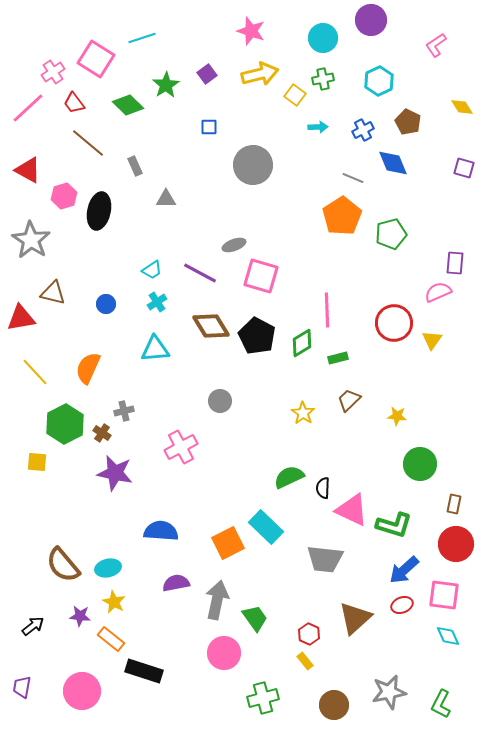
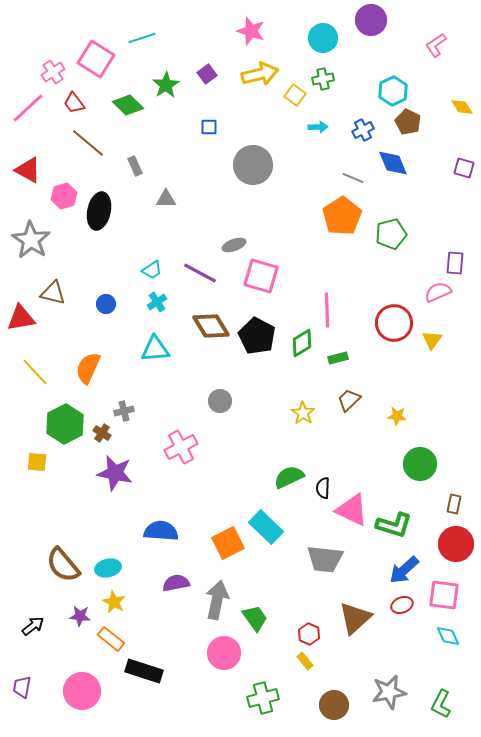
cyan hexagon at (379, 81): moved 14 px right, 10 px down
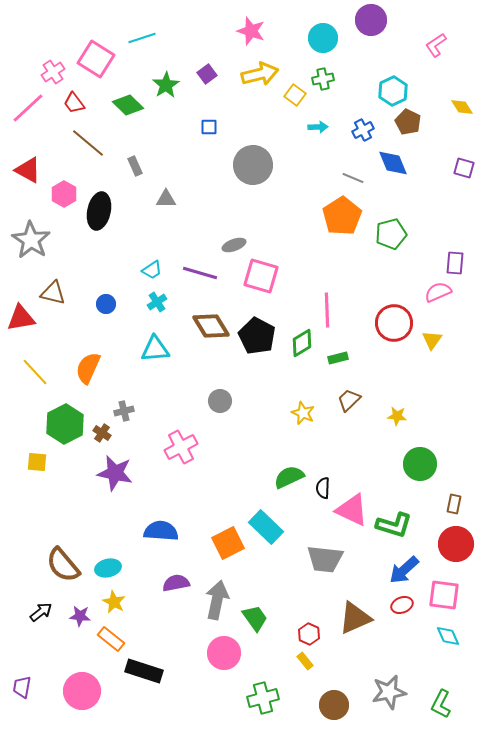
pink hexagon at (64, 196): moved 2 px up; rotated 15 degrees counterclockwise
purple line at (200, 273): rotated 12 degrees counterclockwise
yellow star at (303, 413): rotated 10 degrees counterclockwise
brown triangle at (355, 618): rotated 18 degrees clockwise
black arrow at (33, 626): moved 8 px right, 14 px up
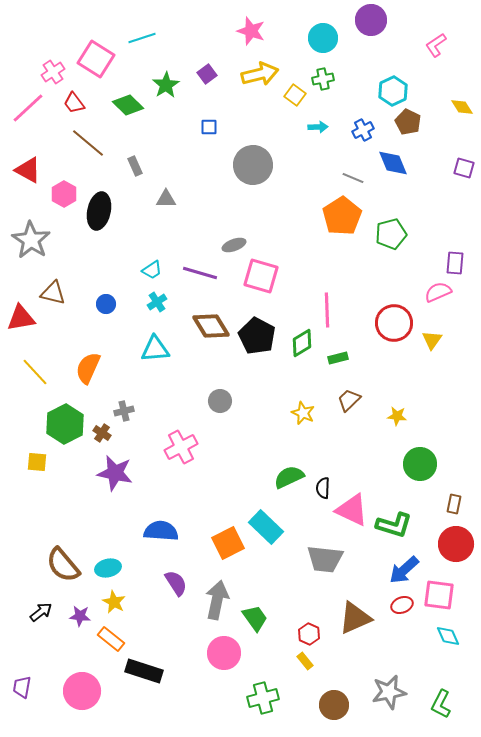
purple semicircle at (176, 583): rotated 68 degrees clockwise
pink square at (444, 595): moved 5 px left
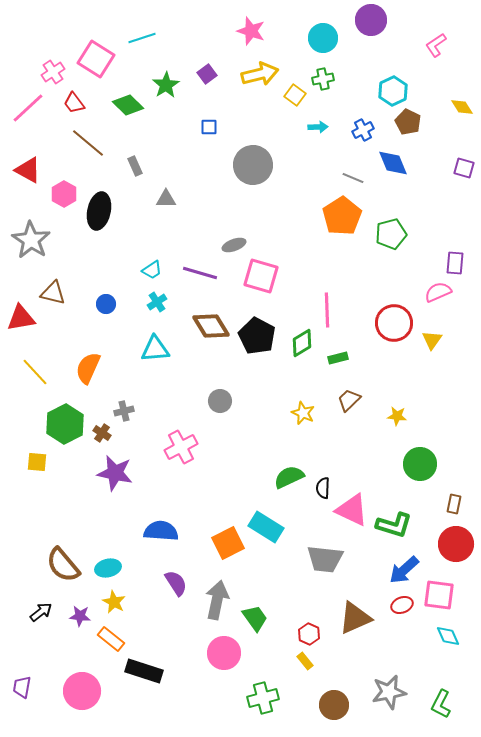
cyan rectangle at (266, 527): rotated 12 degrees counterclockwise
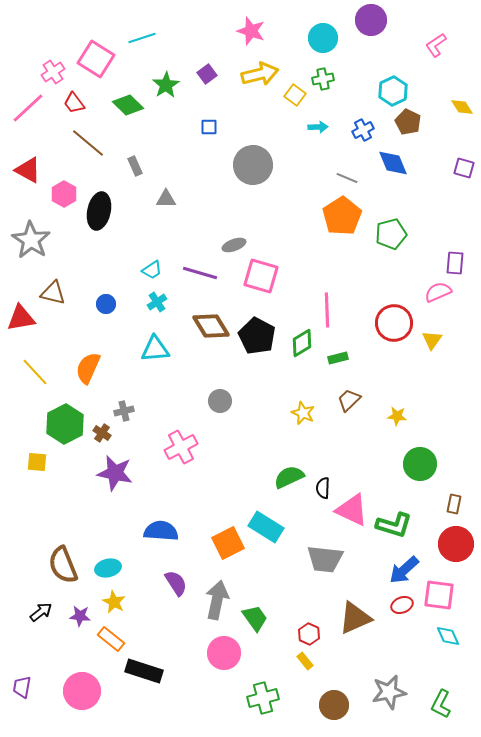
gray line at (353, 178): moved 6 px left
brown semicircle at (63, 565): rotated 18 degrees clockwise
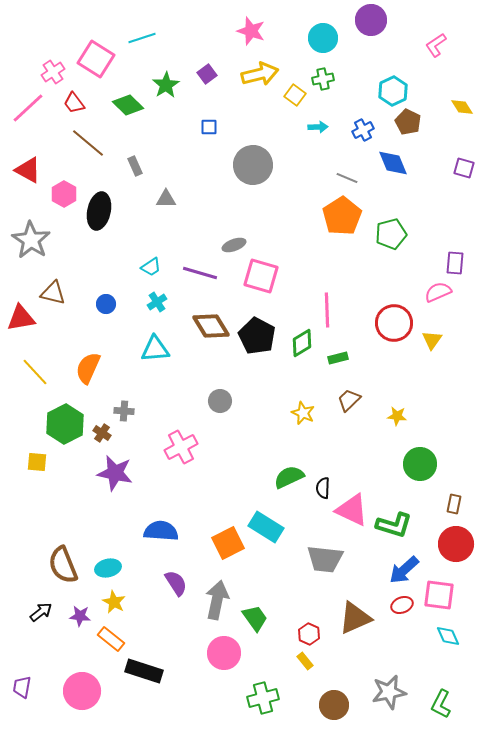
cyan trapezoid at (152, 270): moved 1 px left, 3 px up
gray cross at (124, 411): rotated 18 degrees clockwise
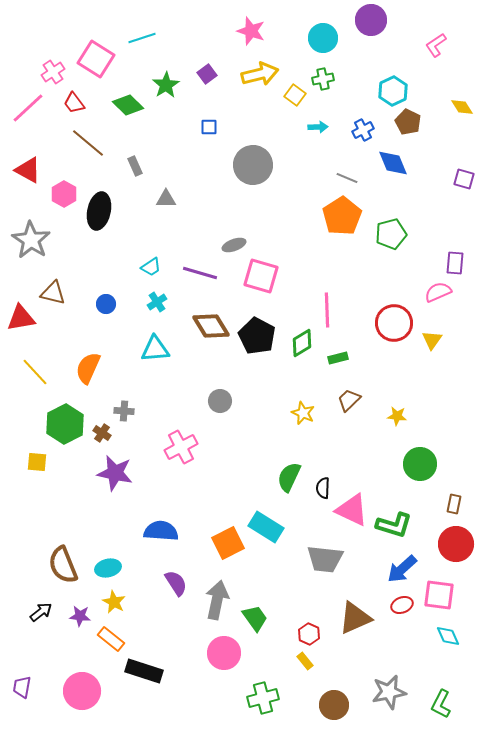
purple square at (464, 168): moved 11 px down
green semicircle at (289, 477): rotated 40 degrees counterclockwise
blue arrow at (404, 570): moved 2 px left, 1 px up
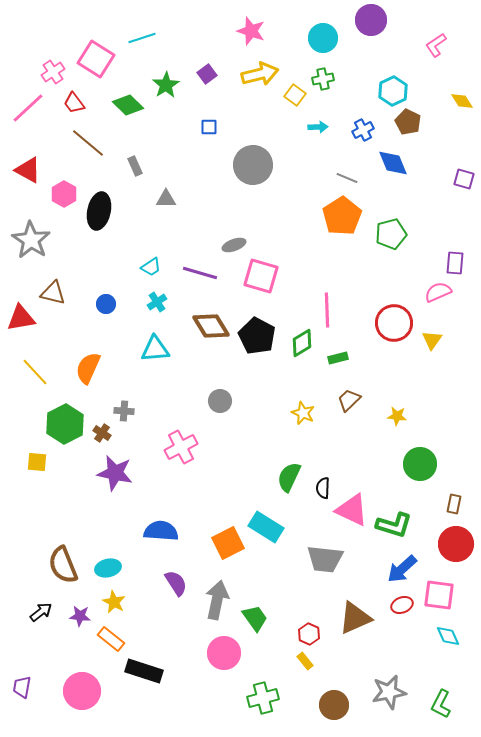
yellow diamond at (462, 107): moved 6 px up
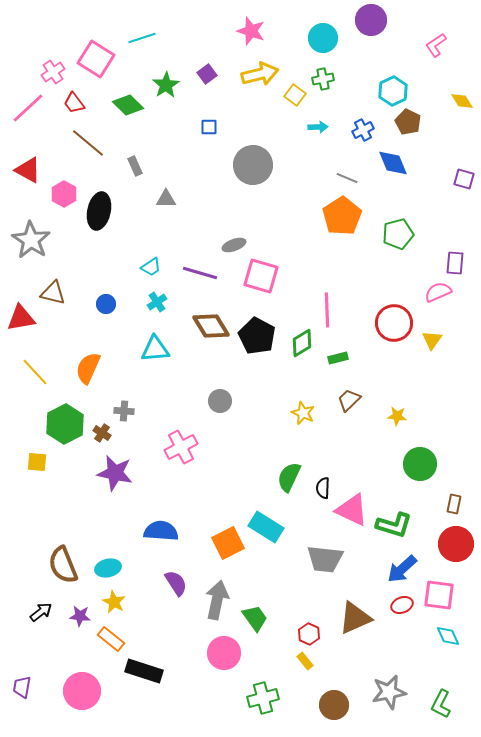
green pentagon at (391, 234): moved 7 px right
